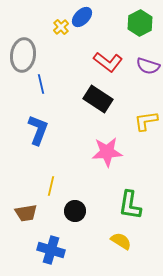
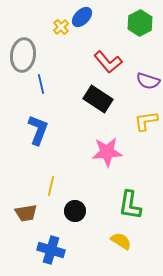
red L-shape: rotated 12 degrees clockwise
purple semicircle: moved 15 px down
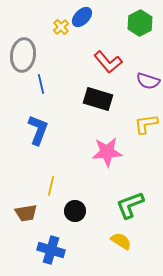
black rectangle: rotated 16 degrees counterclockwise
yellow L-shape: moved 3 px down
green L-shape: rotated 60 degrees clockwise
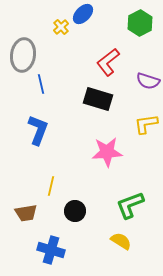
blue ellipse: moved 1 px right, 3 px up
red L-shape: rotated 92 degrees clockwise
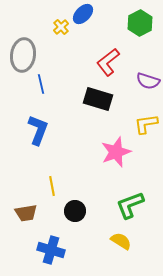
pink star: moved 9 px right; rotated 16 degrees counterclockwise
yellow line: moved 1 px right; rotated 24 degrees counterclockwise
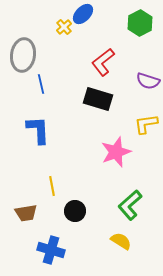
yellow cross: moved 3 px right
red L-shape: moved 5 px left
blue L-shape: rotated 24 degrees counterclockwise
green L-shape: rotated 20 degrees counterclockwise
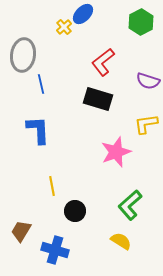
green hexagon: moved 1 px right, 1 px up
brown trapezoid: moved 5 px left, 18 px down; rotated 130 degrees clockwise
blue cross: moved 4 px right
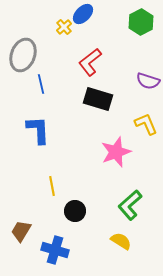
gray ellipse: rotated 12 degrees clockwise
red L-shape: moved 13 px left
yellow L-shape: rotated 75 degrees clockwise
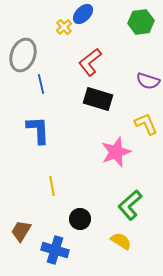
green hexagon: rotated 20 degrees clockwise
black circle: moved 5 px right, 8 px down
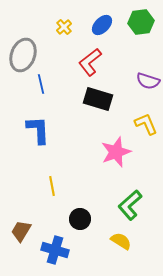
blue ellipse: moved 19 px right, 11 px down
